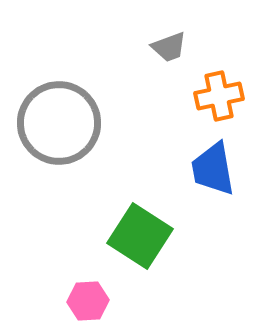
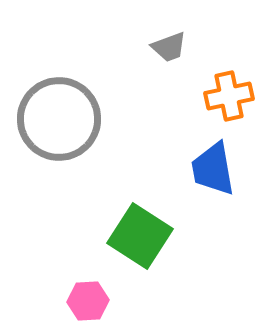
orange cross: moved 10 px right
gray circle: moved 4 px up
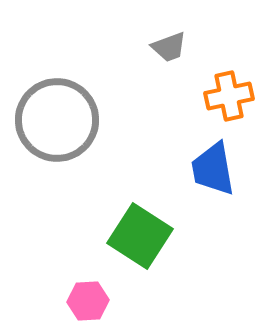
gray circle: moved 2 px left, 1 px down
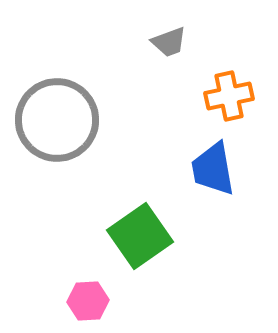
gray trapezoid: moved 5 px up
green square: rotated 22 degrees clockwise
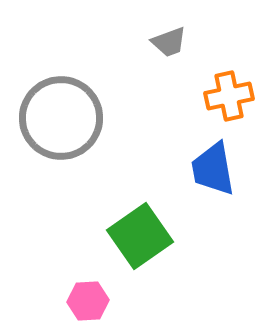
gray circle: moved 4 px right, 2 px up
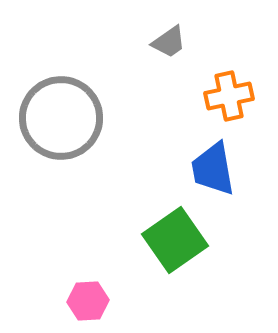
gray trapezoid: rotated 15 degrees counterclockwise
green square: moved 35 px right, 4 px down
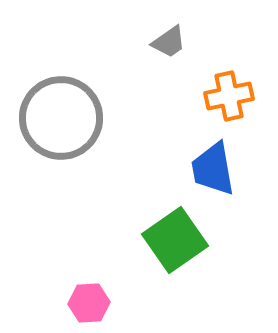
pink hexagon: moved 1 px right, 2 px down
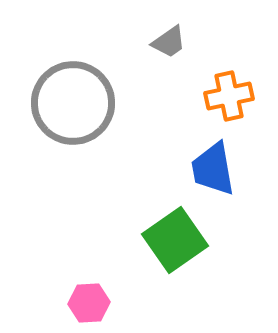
gray circle: moved 12 px right, 15 px up
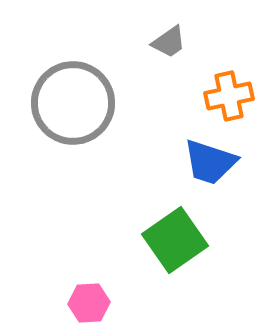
blue trapezoid: moved 3 px left, 7 px up; rotated 62 degrees counterclockwise
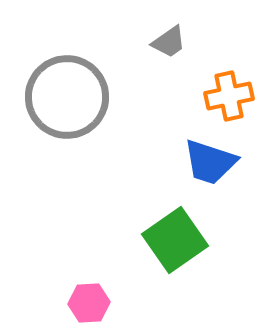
gray circle: moved 6 px left, 6 px up
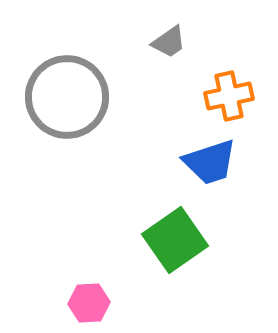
blue trapezoid: rotated 36 degrees counterclockwise
